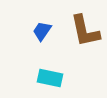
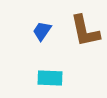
cyan rectangle: rotated 10 degrees counterclockwise
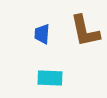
blue trapezoid: moved 3 px down; rotated 30 degrees counterclockwise
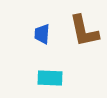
brown L-shape: moved 1 px left
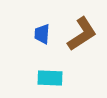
brown L-shape: moved 2 px left, 3 px down; rotated 111 degrees counterclockwise
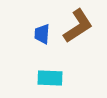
brown L-shape: moved 4 px left, 8 px up
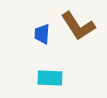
brown L-shape: rotated 90 degrees clockwise
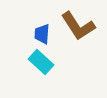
cyan rectangle: moved 9 px left, 16 px up; rotated 40 degrees clockwise
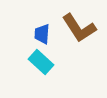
brown L-shape: moved 1 px right, 2 px down
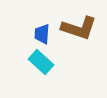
brown L-shape: rotated 39 degrees counterclockwise
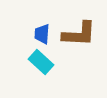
brown L-shape: moved 6 px down; rotated 15 degrees counterclockwise
